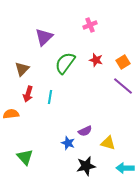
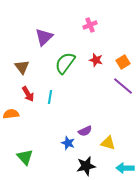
brown triangle: moved 2 px up; rotated 21 degrees counterclockwise
red arrow: rotated 49 degrees counterclockwise
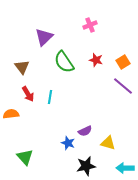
green semicircle: moved 1 px left, 1 px up; rotated 70 degrees counterclockwise
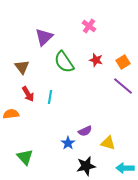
pink cross: moved 1 px left, 1 px down; rotated 32 degrees counterclockwise
blue star: rotated 16 degrees clockwise
